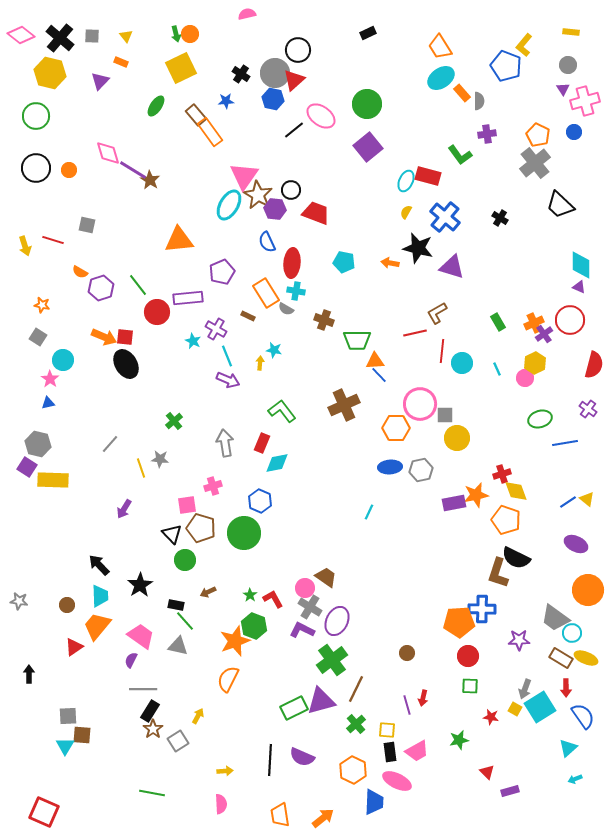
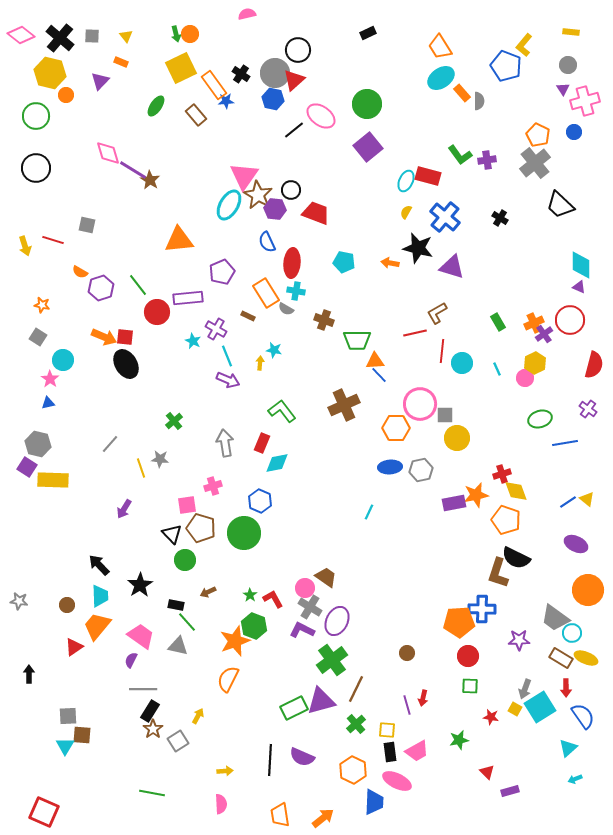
orange rectangle at (210, 132): moved 4 px right, 47 px up
purple cross at (487, 134): moved 26 px down
orange circle at (69, 170): moved 3 px left, 75 px up
green line at (185, 621): moved 2 px right, 1 px down
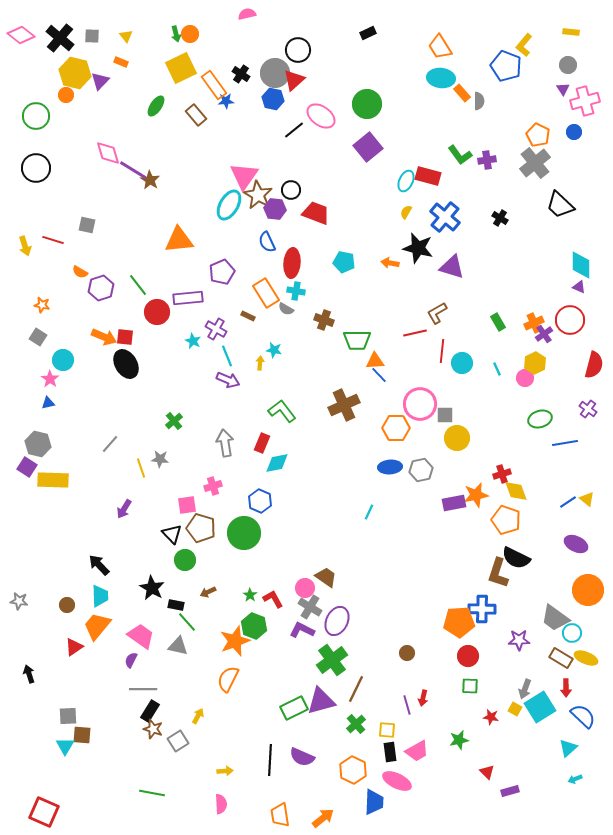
yellow hexagon at (50, 73): moved 25 px right
cyan ellipse at (441, 78): rotated 40 degrees clockwise
black star at (140, 585): moved 12 px right, 3 px down; rotated 10 degrees counterclockwise
black arrow at (29, 674): rotated 18 degrees counterclockwise
blue semicircle at (583, 716): rotated 12 degrees counterclockwise
brown star at (153, 729): rotated 18 degrees counterclockwise
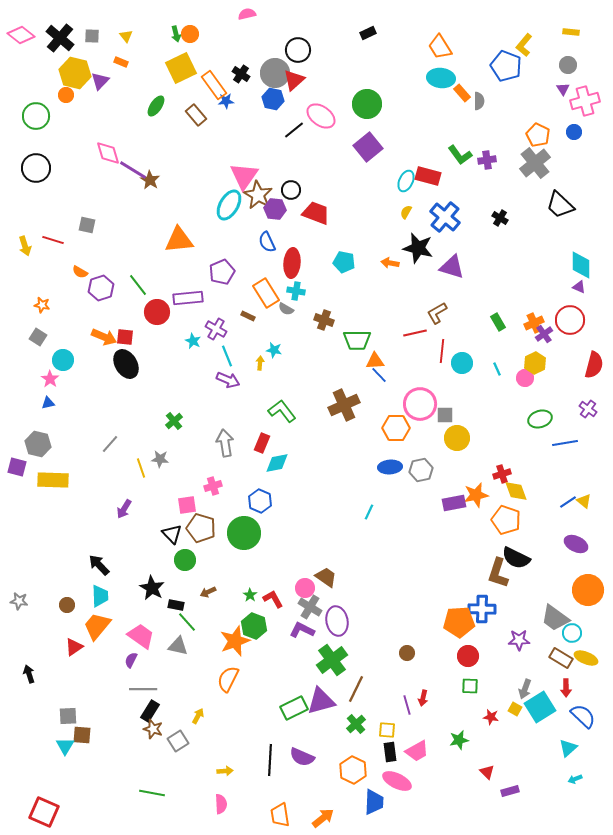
purple square at (27, 467): moved 10 px left; rotated 18 degrees counterclockwise
yellow triangle at (587, 499): moved 3 px left, 2 px down
purple ellipse at (337, 621): rotated 36 degrees counterclockwise
